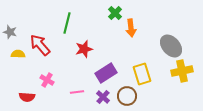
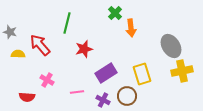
gray ellipse: rotated 10 degrees clockwise
purple cross: moved 3 px down; rotated 16 degrees counterclockwise
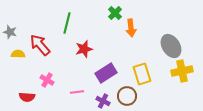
purple cross: moved 1 px down
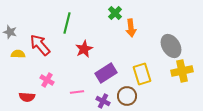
red star: rotated 12 degrees counterclockwise
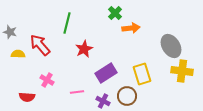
orange arrow: rotated 90 degrees counterclockwise
yellow cross: rotated 20 degrees clockwise
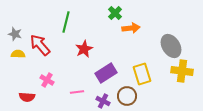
green line: moved 1 px left, 1 px up
gray star: moved 5 px right, 2 px down
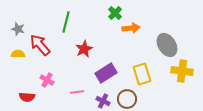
gray star: moved 3 px right, 5 px up
gray ellipse: moved 4 px left, 1 px up
brown circle: moved 3 px down
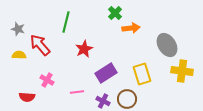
yellow semicircle: moved 1 px right, 1 px down
